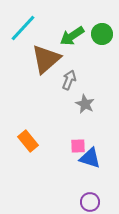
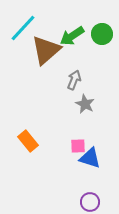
brown triangle: moved 9 px up
gray arrow: moved 5 px right
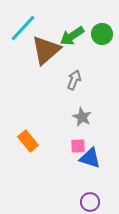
gray star: moved 3 px left, 13 px down
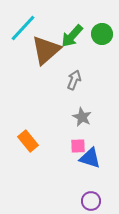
green arrow: rotated 15 degrees counterclockwise
purple circle: moved 1 px right, 1 px up
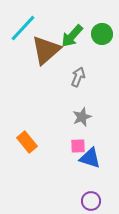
gray arrow: moved 4 px right, 3 px up
gray star: rotated 24 degrees clockwise
orange rectangle: moved 1 px left, 1 px down
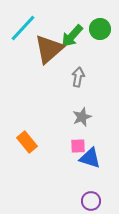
green circle: moved 2 px left, 5 px up
brown triangle: moved 3 px right, 1 px up
gray arrow: rotated 12 degrees counterclockwise
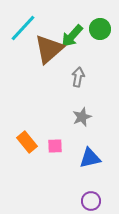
pink square: moved 23 px left
blue triangle: rotated 30 degrees counterclockwise
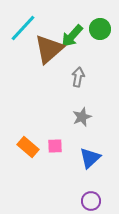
orange rectangle: moved 1 px right, 5 px down; rotated 10 degrees counterclockwise
blue triangle: rotated 30 degrees counterclockwise
